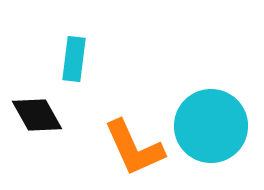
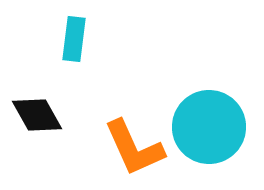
cyan rectangle: moved 20 px up
cyan circle: moved 2 px left, 1 px down
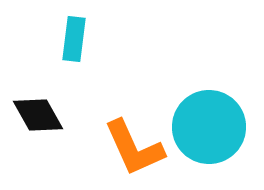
black diamond: moved 1 px right
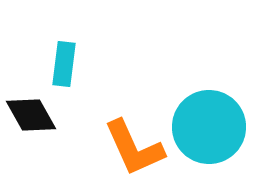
cyan rectangle: moved 10 px left, 25 px down
black diamond: moved 7 px left
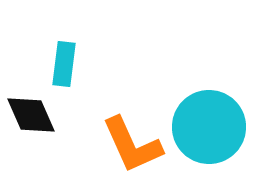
black diamond: rotated 6 degrees clockwise
orange L-shape: moved 2 px left, 3 px up
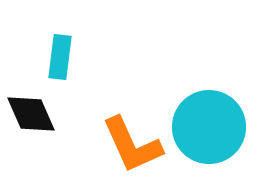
cyan rectangle: moved 4 px left, 7 px up
black diamond: moved 1 px up
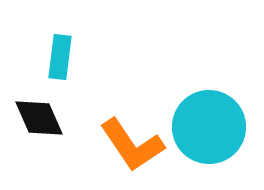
black diamond: moved 8 px right, 4 px down
orange L-shape: rotated 10 degrees counterclockwise
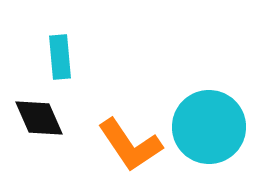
cyan rectangle: rotated 12 degrees counterclockwise
orange L-shape: moved 2 px left
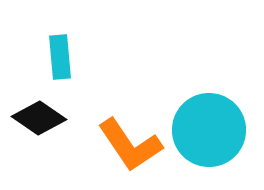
black diamond: rotated 32 degrees counterclockwise
cyan circle: moved 3 px down
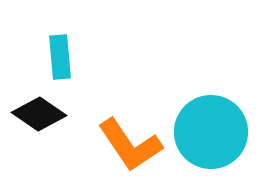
black diamond: moved 4 px up
cyan circle: moved 2 px right, 2 px down
